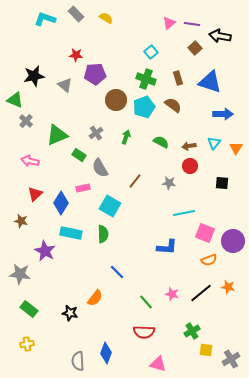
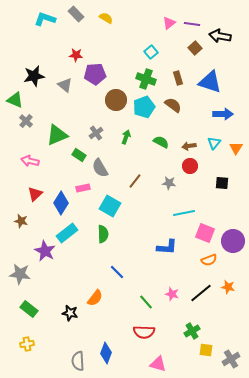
cyan rectangle at (71, 233): moved 4 px left; rotated 50 degrees counterclockwise
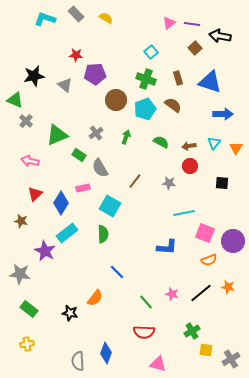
cyan pentagon at (144, 107): moved 1 px right, 2 px down
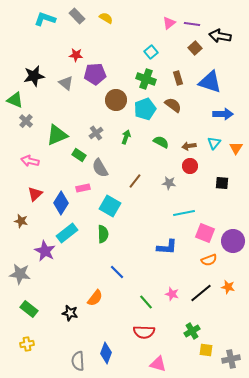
gray rectangle at (76, 14): moved 1 px right, 2 px down
gray triangle at (65, 85): moved 1 px right, 2 px up
gray cross at (231, 359): rotated 18 degrees clockwise
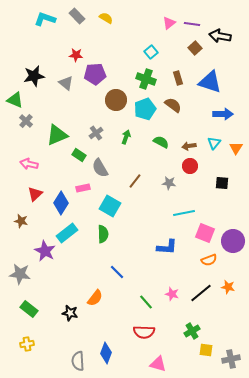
pink arrow at (30, 161): moved 1 px left, 3 px down
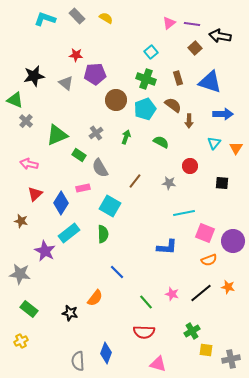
brown arrow at (189, 146): moved 25 px up; rotated 80 degrees counterclockwise
cyan rectangle at (67, 233): moved 2 px right
yellow cross at (27, 344): moved 6 px left, 3 px up; rotated 16 degrees counterclockwise
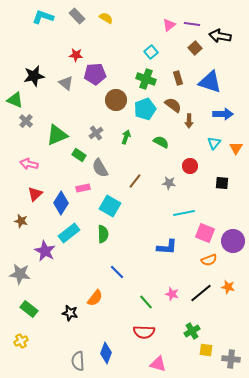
cyan L-shape at (45, 19): moved 2 px left, 2 px up
pink triangle at (169, 23): moved 2 px down
gray cross at (231, 359): rotated 18 degrees clockwise
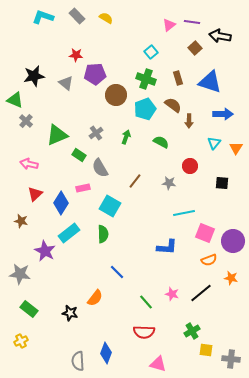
purple line at (192, 24): moved 2 px up
brown circle at (116, 100): moved 5 px up
orange star at (228, 287): moved 3 px right, 9 px up
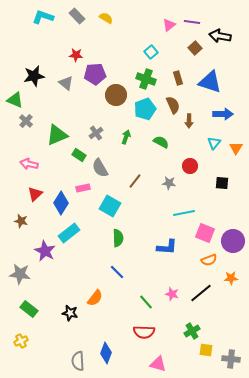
brown semicircle at (173, 105): rotated 30 degrees clockwise
green semicircle at (103, 234): moved 15 px right, 4 px down
orange star at (231, 278): rotated 16 degrees counterclockwise
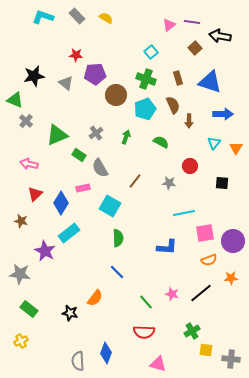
pink square at (205, 233): rotated 30 degrees counterclockwise
